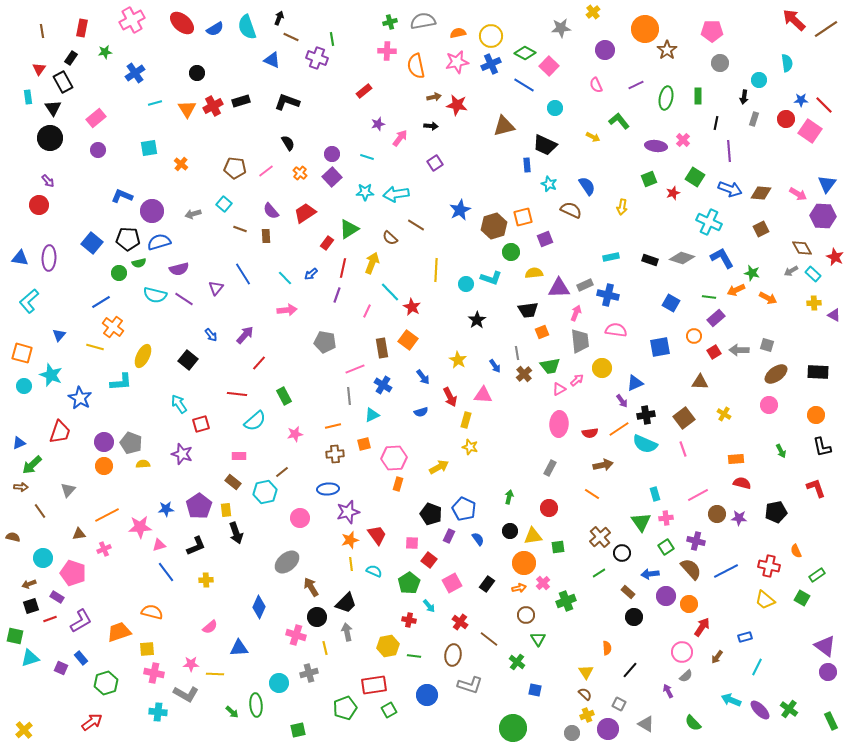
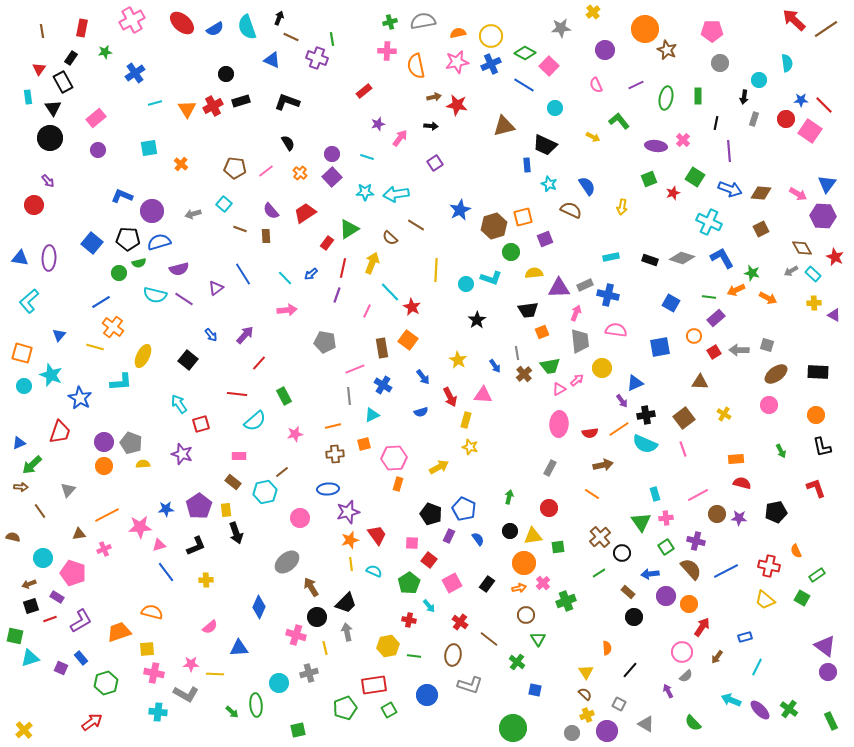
brown star at (667, 50): rotated 12 degrees counterclockwise
black circle at (197, 73): moved 29 px right, 1 px down
red circle at (39, 205): moved 5 px left
purple triangle at (216, 288): rotated 14 degrees clockwise
purple circle at (608, 729): moved 1 px left, 2 px down
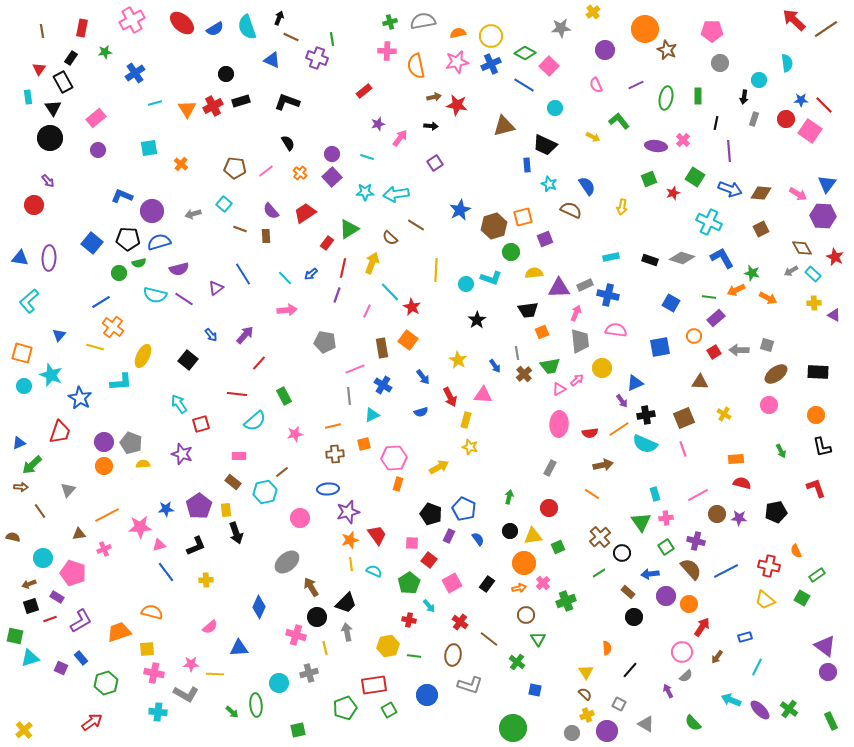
brown square at (684, 418): rotated 15 degrees clockwise
green square at (558, 547): rotated 16 degrees counterclockwise
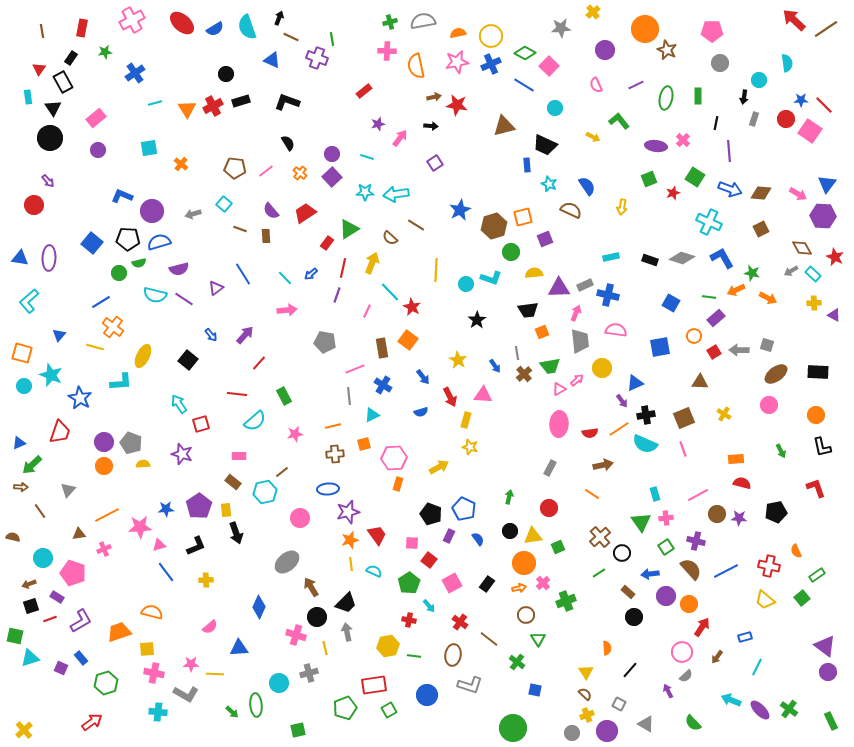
green square at (802, 598): rotated 21 degrees clockwise
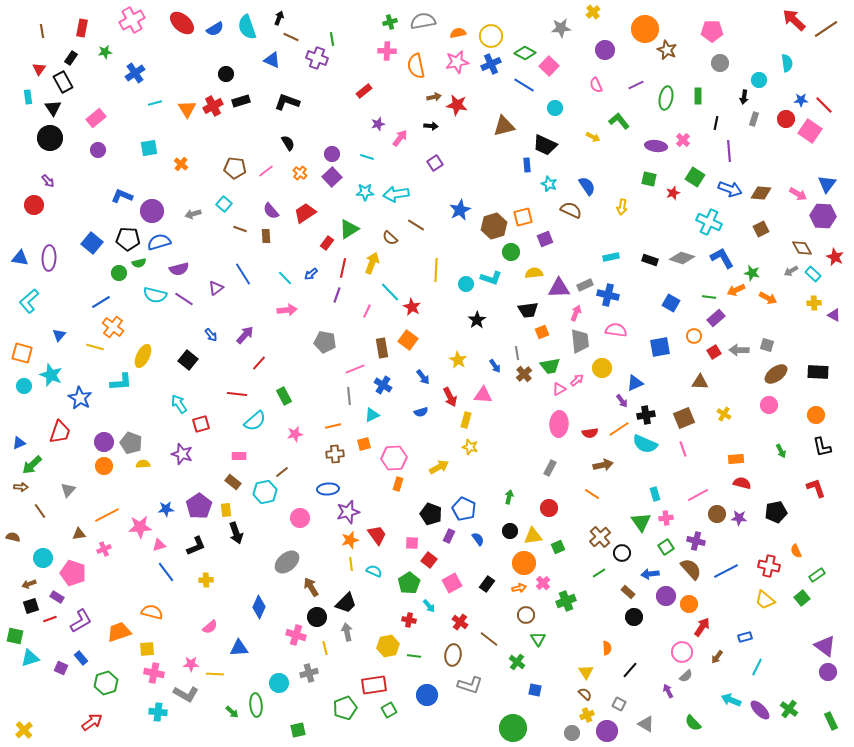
green square at (649, 179): rotated 35 degrees clockwise
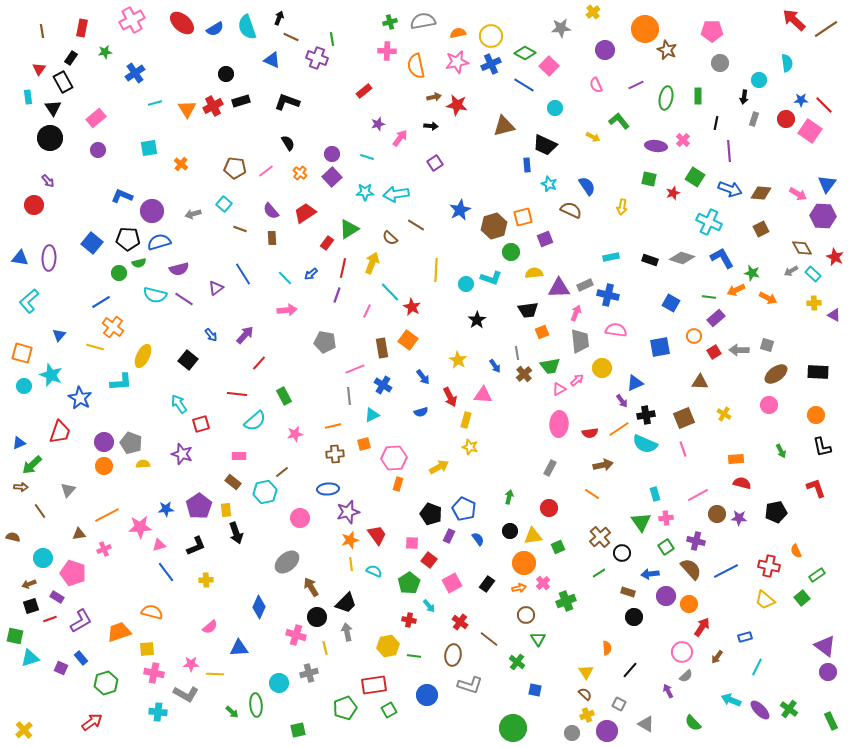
brown rectangle at (266, 236): moved 6 px right, 2 px down
brown rectangle at (628, 592): rotated 24 degrees counterclockwise
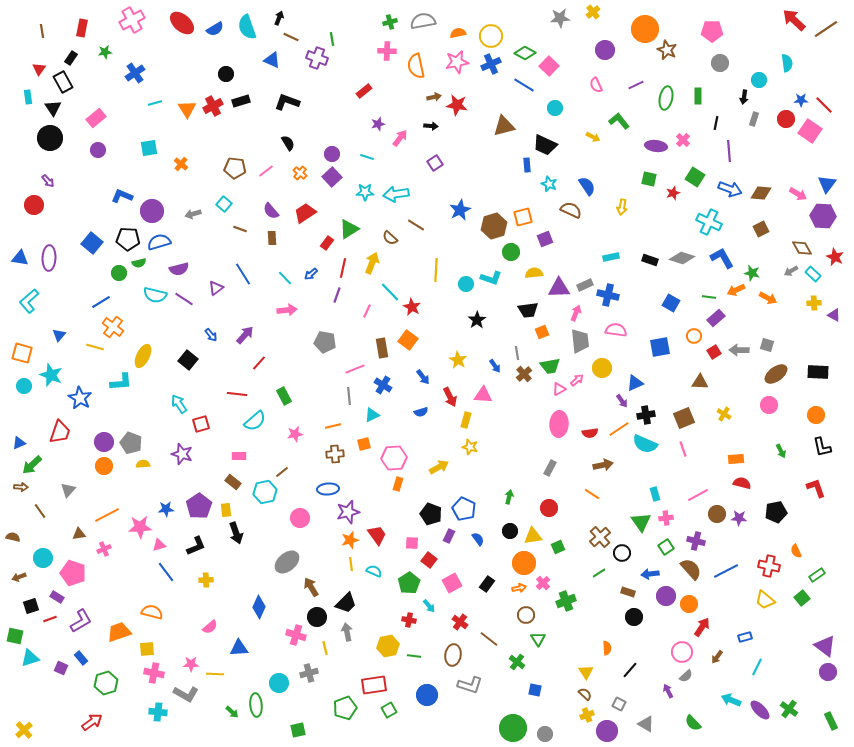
gray star at (561, 28): moved 1 px left, 10 px up
brown arrow at (29, 584): moved 10 px left, 7 px up
gray circle at (572, 733): moved 27 px left, 1 px down
